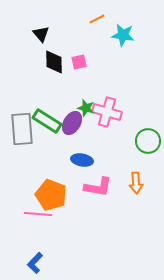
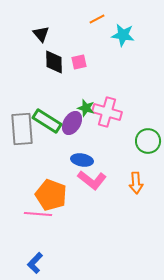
pink L-shape: moved 6 px left, 7 px up; rotated 28 degrees clockwise
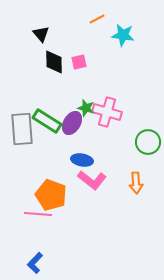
green circle: moved 1 px down
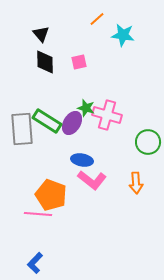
orange line: rotated 14 degrees counterclockwise
black diamond: moved 9 px left
pink cross: moved 3 px down
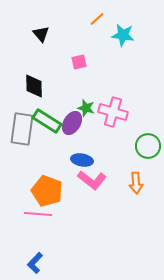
black diamond: moved 11 px left, 24 px down
pink cross: moved 6 px right, 3 px up
gray rectangle: rotated 12 degrees clockwise
green circle: moved 4 px down
orange pentagon: moved 4 px left, 4 px up
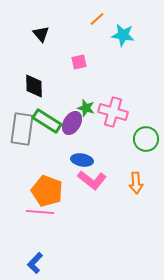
green circle: moved 2 px left, 7 px up
pink line: moved 2 px right, 2 px up
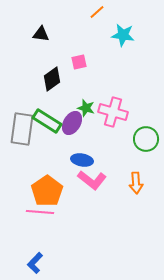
orange line: moved 7 px up
black triangle: rotated 42 degrees counterclockwise
black diamond: moved 18 px right, 7 px up; rotated 55 degrees clockwise
orange pentagon: rotated 16 degrees clockwise
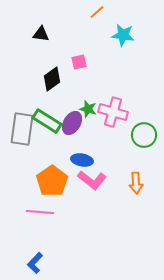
green star: moved 2 px right, 1 px down
green circle: moved 2 px left, 4 px up
orange pentagon: moved 5 px right, 10 px up
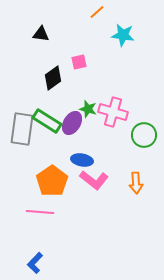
black diamond: moved 1 px right, 1 px up
pink L-shape: moved 2 px right
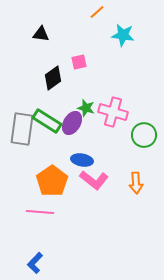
green star: moved 2 px left, 1 px up
